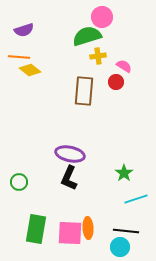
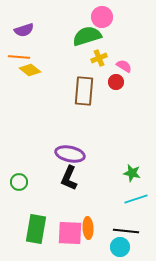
yellow cross: moved 1 px right, 2 px down; rotated 14 degrees counterclockwise
green star: moved 8 px right; rotated 24 degrees counterclockwise
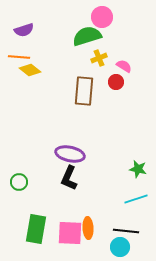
green star: moved 6 px right, 4 px up
